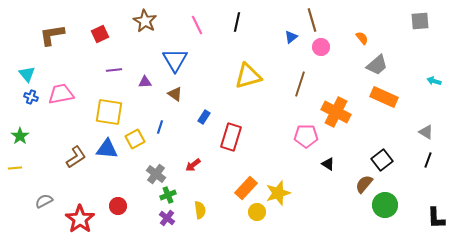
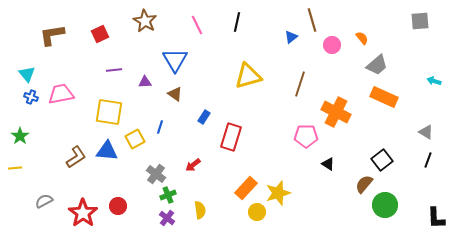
pink circle at (321, 47): moved 11 px right, 2 px up
blue triangle at (107, 149): moved 2 px down
red star at (80, 219): moved 3 px right, 6 px up
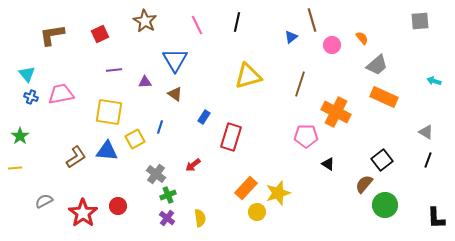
yellow semicircle at (200, 210): moved 8 px down
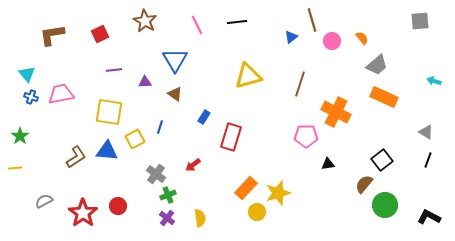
black line at (237, 22): rotated 72 degrees clockwise
pink circle at (332, 45): moved 4 px up
black triangle at (328, 164): rotated 40 degrees counterclockwise
black L-shape at (436, 218): moved 7 px left, 1 px up; rotated 120 degrees clockwise
